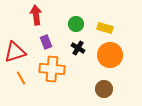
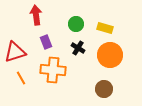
orange cross: moved 1 px right, 1 px down
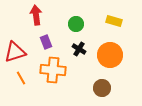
yellow rectangle: moved 9 px right, 7 px up
black cross: moved 1 px right, 1 px down
brown circle: moved 2 px left, 1 px up
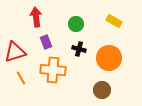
red arrow: moved 2 px down
yellow rectangle: rotated 14 degrees clockwise
black cross: rotated 16 degrees counterclockwise
orange circle: moved 1 px left, 3 px down
brown circle: moved 2 px down
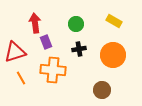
red arrow: moved 1 px left, 6 px down
black cross: rotated 24 degrees counterclockwise
orange circle: moved 4 px right, 3 px up
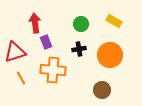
green circle: moved 5 px right
orange circle: moved 3 px left
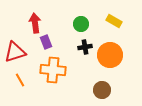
black cross: moved 6 px right, 2 px up
orange line: moved 1 px left, 2 px down
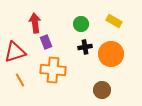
orange circle: moved 1 px right, 1 px up
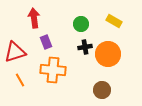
red arrow: moved 1 px left, 5 px up
orange circle: moved 3 px left
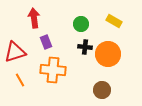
black cross: rotated 16 degrees clockwise
